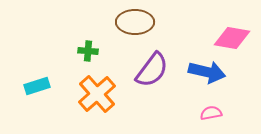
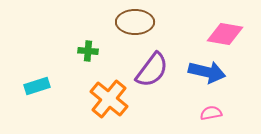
pink diamond: moved 7 px left, 4 px up
orange cross: moved 12 px right, 5 px down; rotated 9 degrees counterclockwise
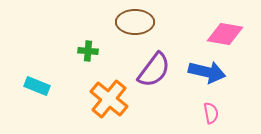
purple semicircle: moved 2 px right
cyan rectangle: rotated 40 degrees clockwise
pink semicircle: rotated 90 degrees clockwise
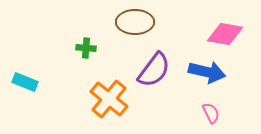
green cross: moved 2 px left, 3 px up
cyan rectangle: moved 12 px left, 4 px up
pink semicircle: rotated 15 degrees counterclockwise
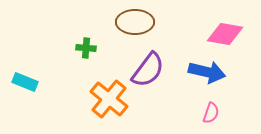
purple semicircle: moved 6 px left
pink semicircle: rotated 45 degrees clockwise
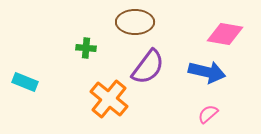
purple semicircle: moved 3 px up
pink semicircle: moved 3 px left, 1 px down; rotated 150 degrees counterclockwise
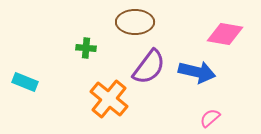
purple semicircle: moved 1 px right
blue arrow: moved 10 px left
pink semicircle: moved 2 px right, 4 px down
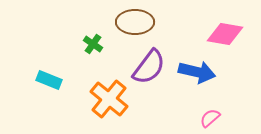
green cross: moved 7 px right, 4 px up; rotated 30 degrees clockwise
cyan rectangle: moved 24 px right, 2 px up
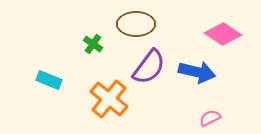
brown ellipse: moved 1 px right, 2 px down
pink diamond: moved 2 px left; rotated 24 degrees clockwise
pink semicircle: rotated 15 degrees clockwise
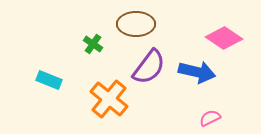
pink diamond: moved 1 px right, 4 px down
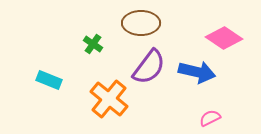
brown ellipse: moved 5 px right, 1 px up
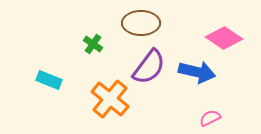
orange cross: moved 1 px right
